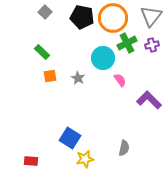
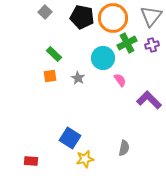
green rectangle: moved 12 px right, 2 px down
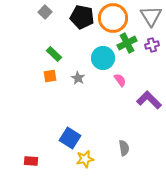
gray triangle: rotated 10 degrees counterclockwise
gray semicircle: rotated 21 degrees counterclockwise
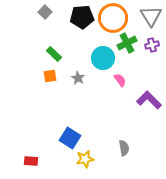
black pentagon: rotated 15 degrees counterclockwise
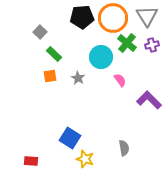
gray square: moved 5 px left, 20 px down
gray triangle: moved 4 px left
green cross: rotated 24 degrees counterclockwise
cyan circle: moved 2 px left, 1 px up
yellow star: rotated 30 degrees clockwise
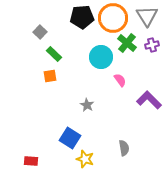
gray star: moved 9 px right, 27 px down
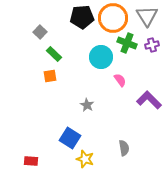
green cross: rotated 18 degrees counterclockwise
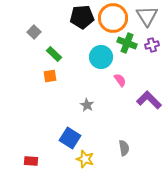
gray square: moved 6 px left
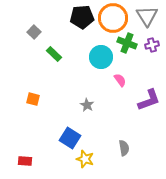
orange square: moved 17 px left, 23 px down; rotated 24 degrees clockwise
purple L-shape: rotated 115 degrees clockwise
red rectangle: moved 6 px left
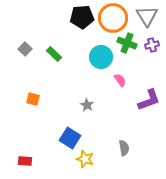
gray square: moved 9 px left, 17 px down
